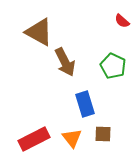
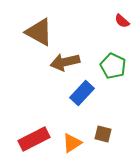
brown arrow: rotated 104 degrees clockwise
blue rectangle: moved 3 px left, 11 px up; rotated 60 degrees clockwise
brown square: rotated 12 degrees clockwise
orange triangle: moved 5 px down; rotated 35 degrees clockwise
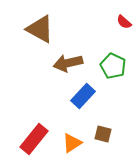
red semicircle: moved 2 px right, 1 px down
brown triangle: moved 1 px right, 3 px up
brown arrow: moved 3 px right, 1 px down
blue rectangle: moved 1 px right, 3 px down
red rectangle: rotated 24 degrees counterclockwise
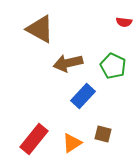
red semicircle: rotated 35 degrees counterclockwise
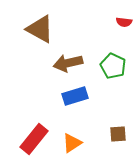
blue rectangle: moved 8 px left; rotated 30 degrees clockwise
brown square: moved 15 px right; rotated 18 degrees counterclockwise
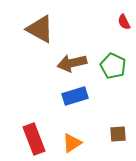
red semicircle: rotated 56 degrees clockwise
brown arrow: moved 4 px right
red rectangle: rotated 60 degrees counterclockwise
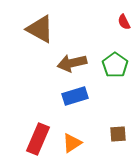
green pentagon: moved 2 px right, 1 px up; rotated 10 degrees clockwise
red rectangle: moved 4 px right; rotated 44 degrees clockwise
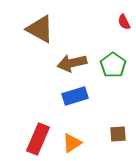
green pentagon: moved 2 px left
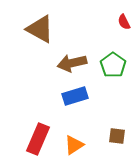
brown square: moved 1 px left, 2 px down; rotated 12 degrees clockwise
orange triangle: moved 2 px right, 2 px down
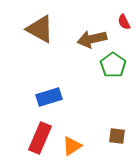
brown arrow: moved 20 px right, 24 px up
blue rectangle: moved 26 px left, 1 px down
red rectangle: moved 2 px right, 1 px up
orange triangle: moved 2 px left, 1 px down
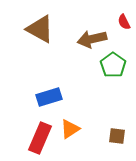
orange triangle: moved 2 px left, 17 px up
